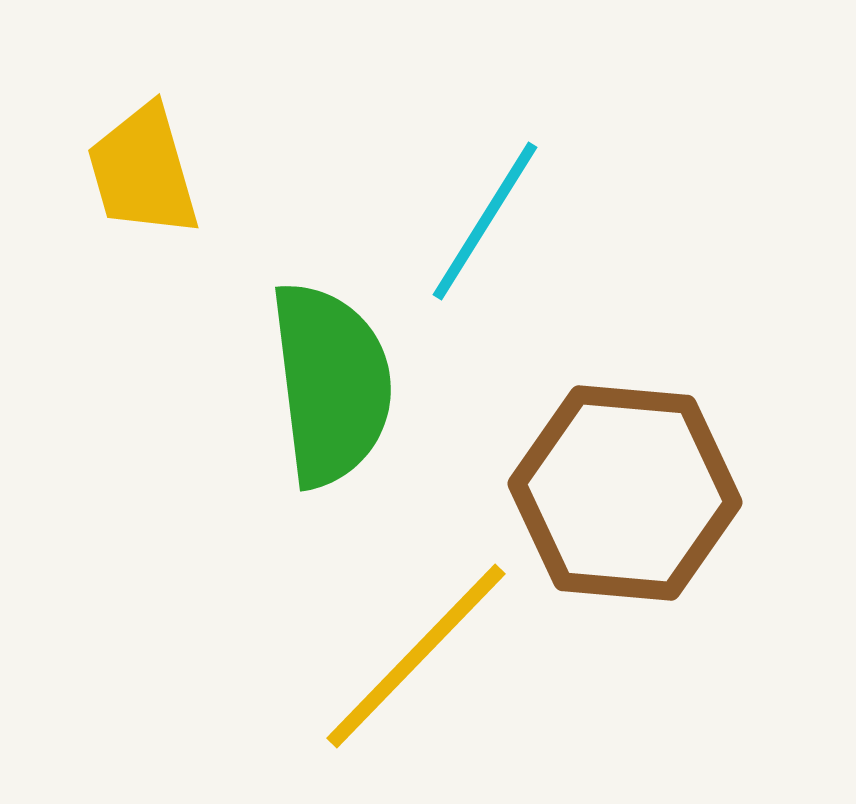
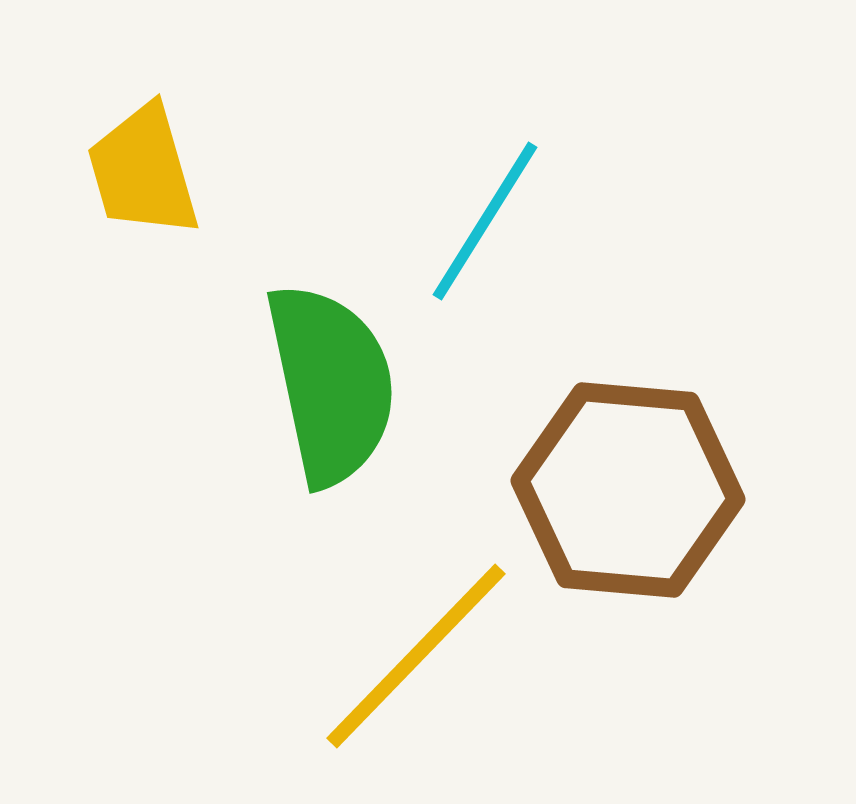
green semicircle: rotated 5 degrees counterclockwise
brown hexagon: moved 3 px right, 3 px up
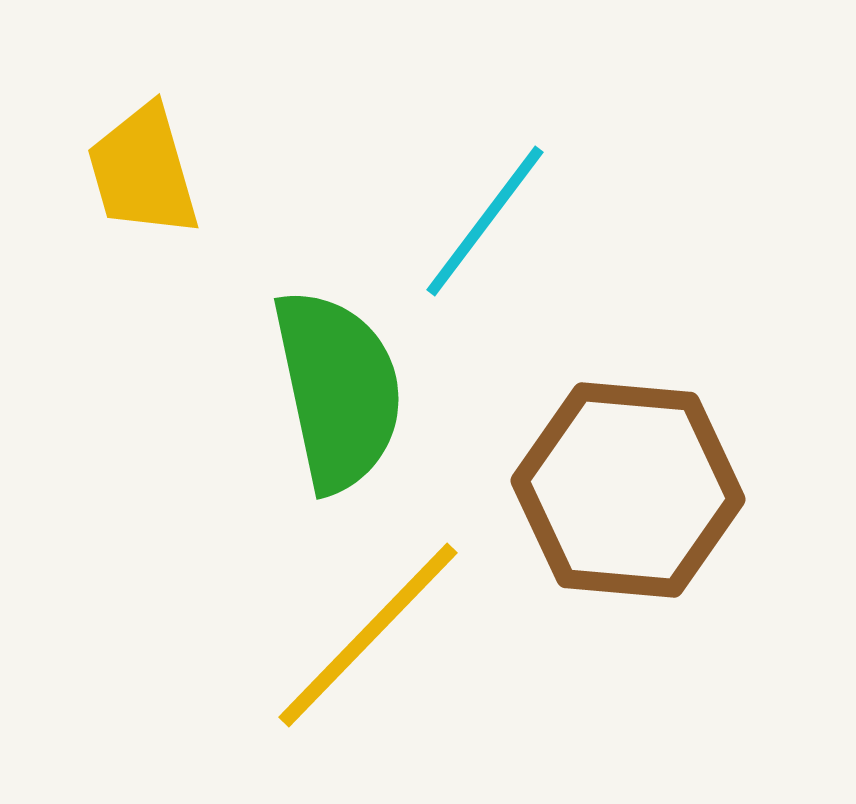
cyan line: rotated 5 degrees clockwise
green semicircle: moved 7 px right, 6 px down
yellow line: moved 48 px left, 21 px up
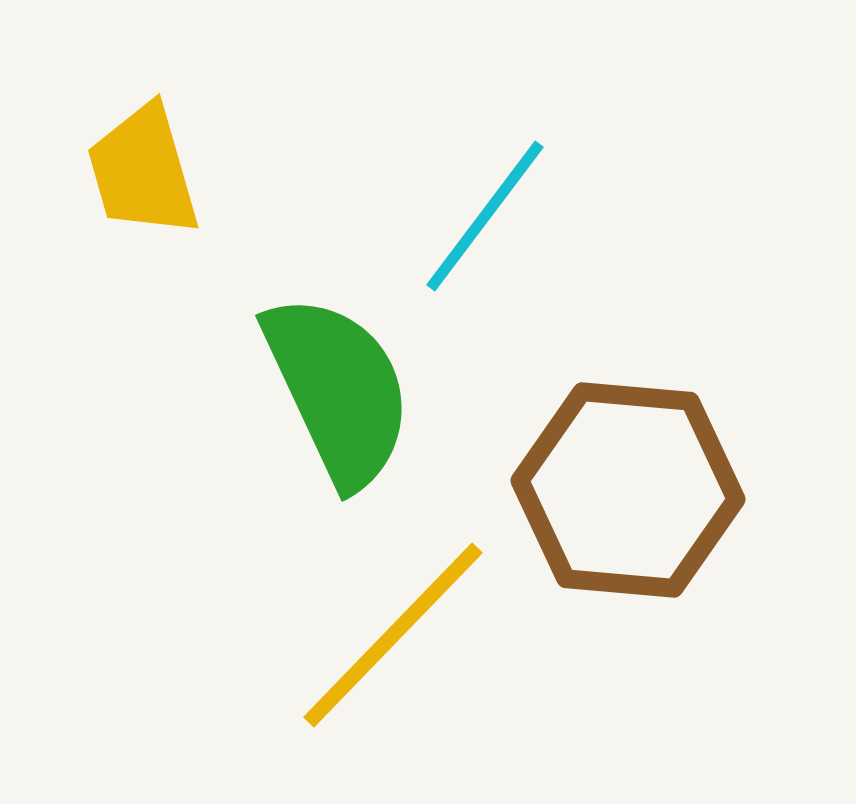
cyan line: moved 5 px up
green semicircle: rotated 13 degrees counterclockwise
yellow line: moved 25 px right
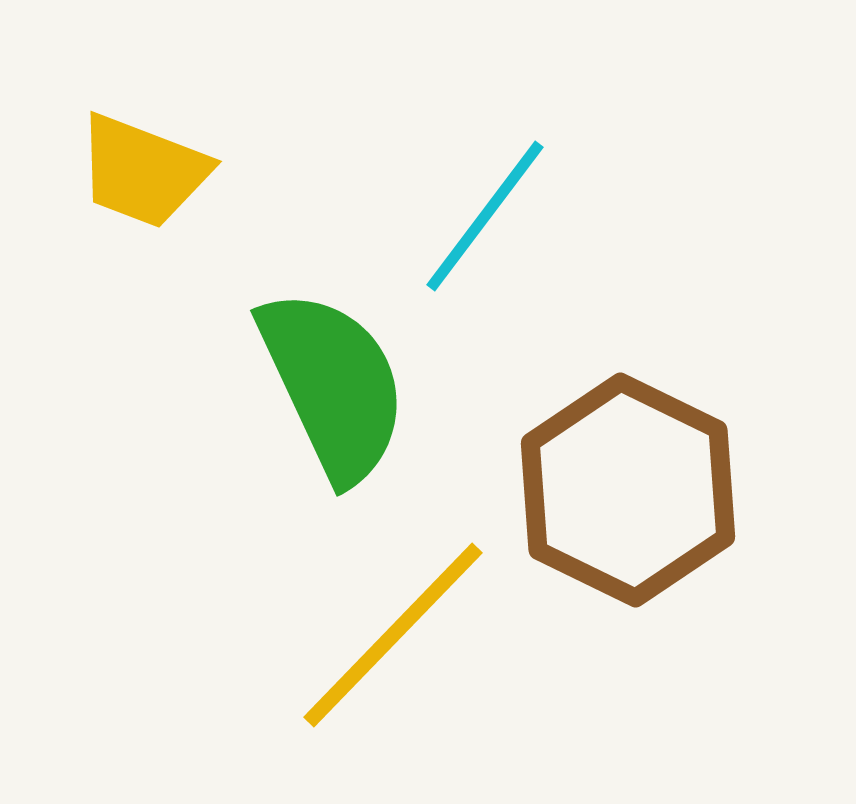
yellow trapezoid: rotated 53 degrees counterclockwise
green semicircle: moved 5 px left, 5 px up
brown hexagon: rotated 21 degrees clockwise
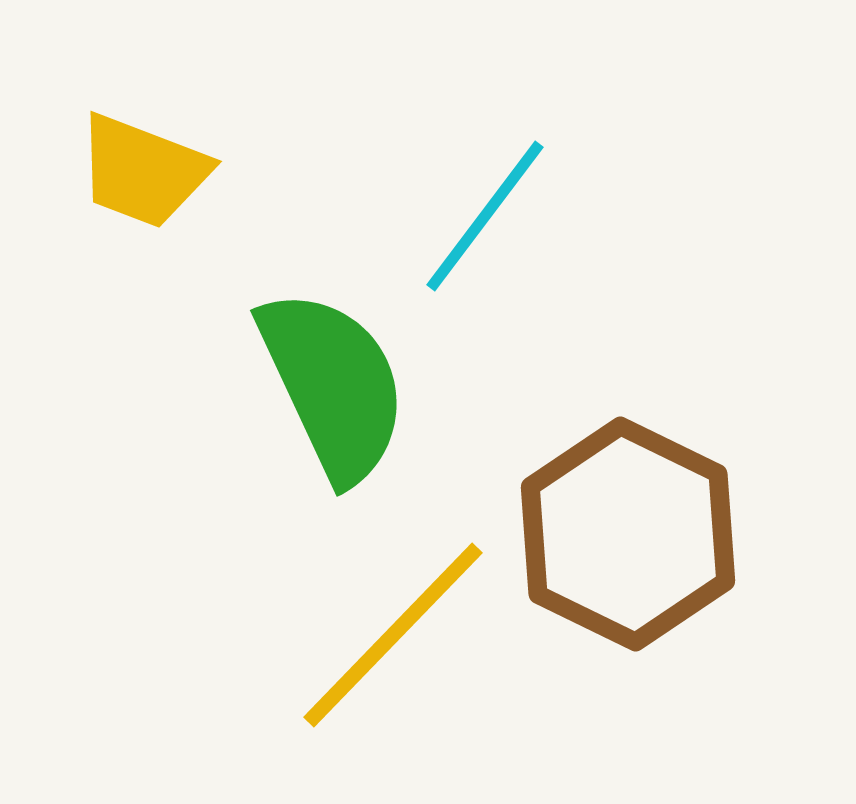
brown hexagon: moved 44 px down
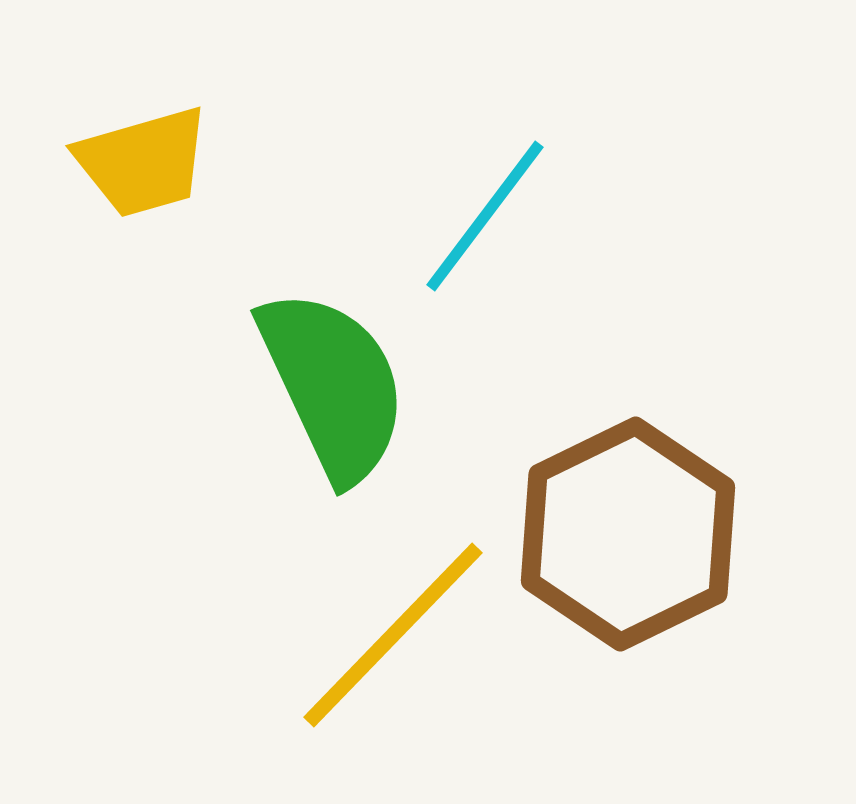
yellow trapezoid: moved 9 px up; rotated 37 degrees counterclockwise
brown hexagon: rotated 8 degrees clockwise
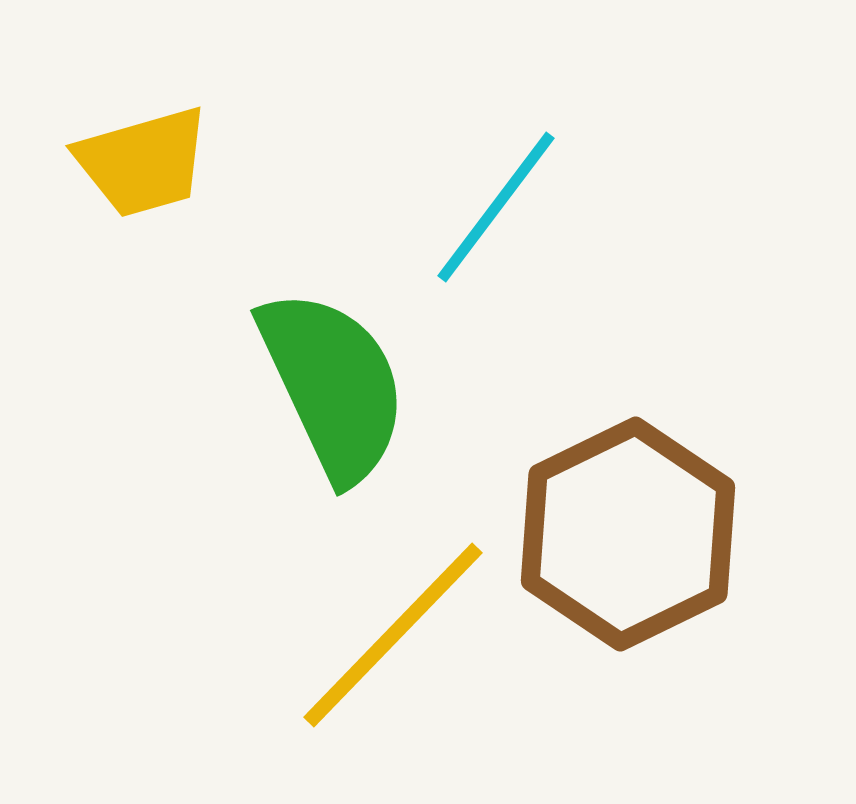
cyan line: moved 11 px right, 9 px up
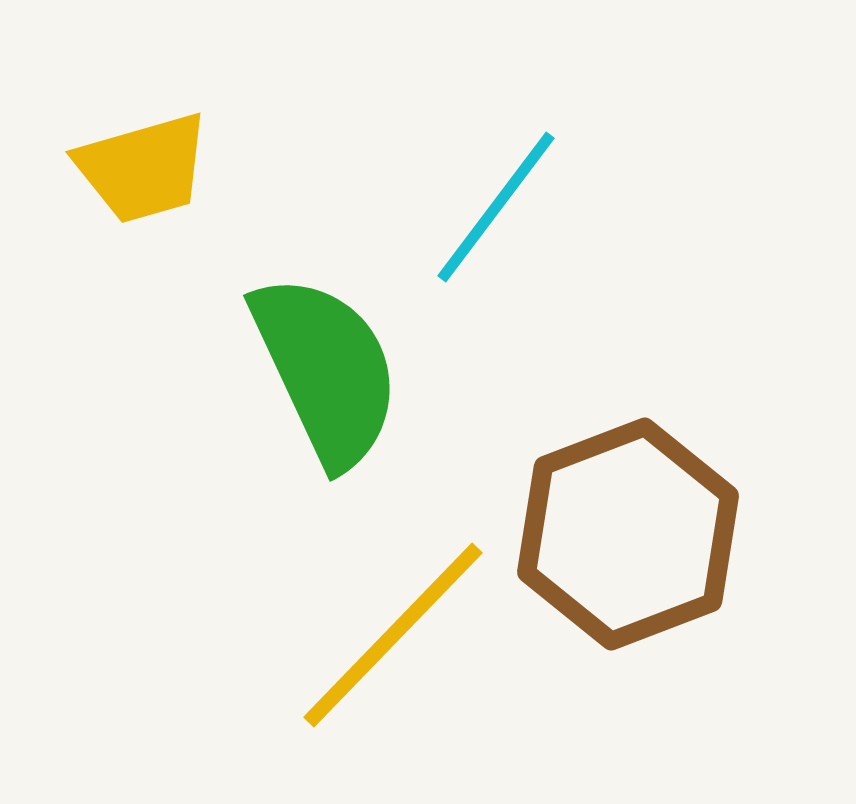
yellow trapezoid: moved 6 px down
green semicircle: moved 7 px left, 15 px up
brown hexagon: rotated 5 degrees clockwise
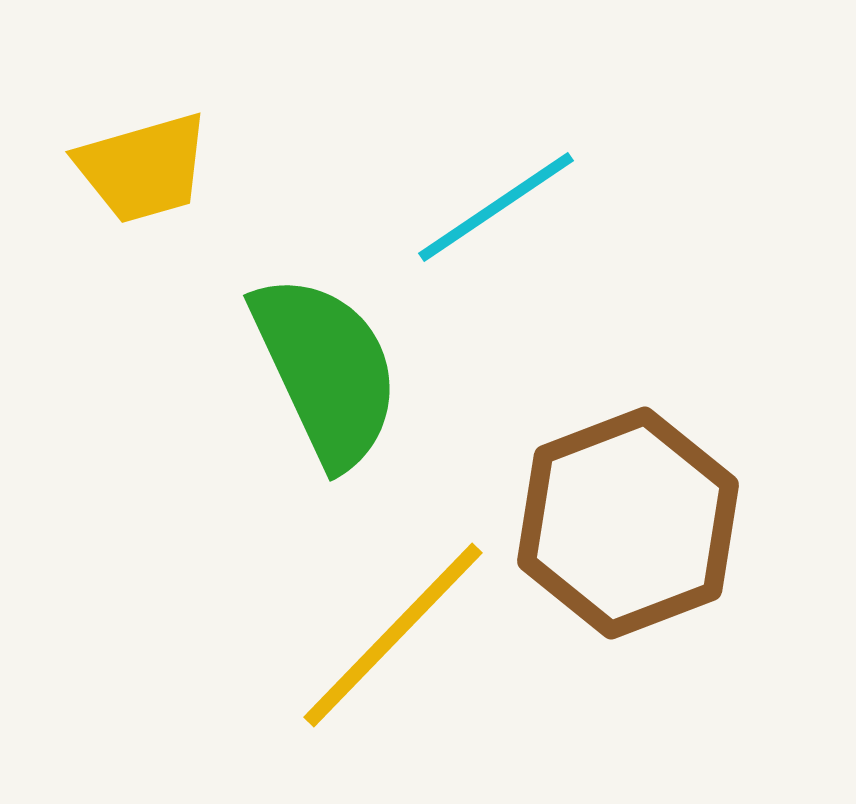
cyan line: rotated 19 degrees clockwise
brown hexagon: moved 11 px up
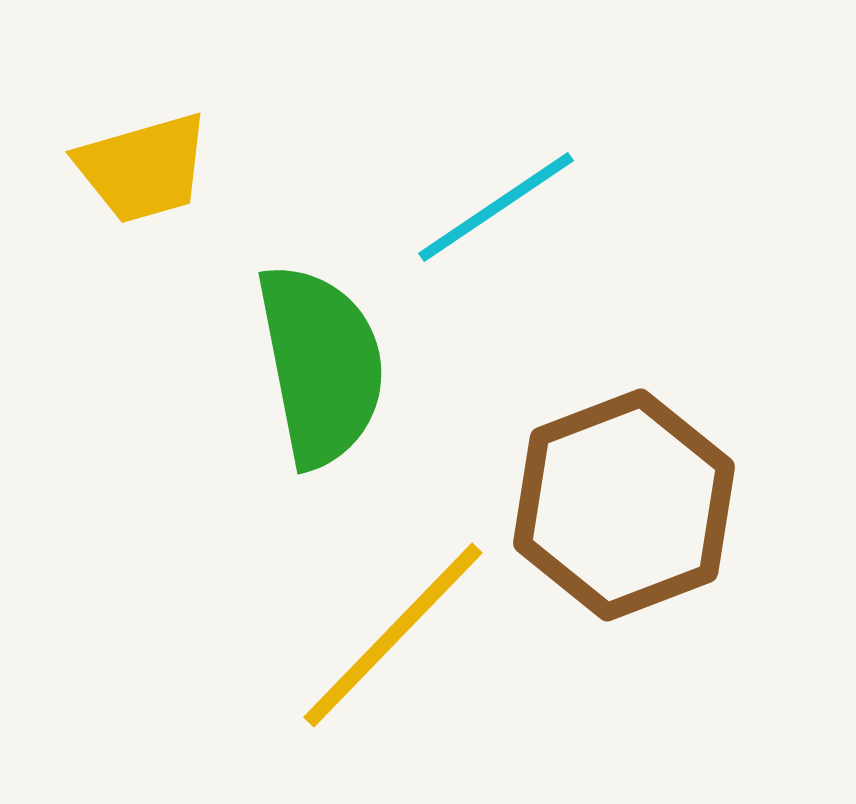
green semicircle: moved 5 px left, 5 px up; rotated 14 degrees clockwise
brown hexagon: moved 4 px left, 18 px up
